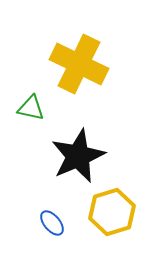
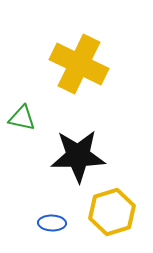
green triangle: moved 9 px left, 10 px down
black star: rotated 22 degrees clockwise
blue ellipse: rotated 48 degrees counterclockwise
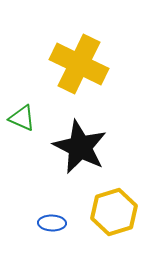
green triangle: rotated 12 degrees clockwise
black star: moved 2 px right, 9 px up; rotated 28 degrees clockwise
yellow hexagon: moved 2 px right
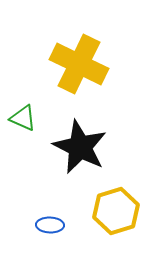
green triangle: moved 1 px right
yellow hexagon: moved 2 px right, 1 px up
blue ellipse: moved 2 px left, 2 px down
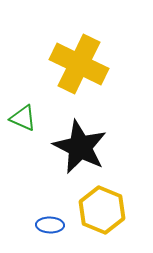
yellow hexagon: moved 14 px left, 1 px up; rotated 21 degrees counterclockwise
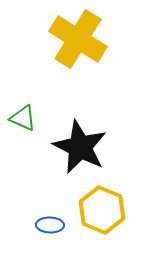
yellow cross: moved 1 px left, 25 px up; rotated 6 degrees clockwise
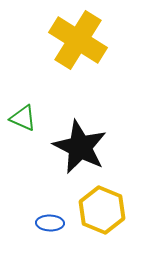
yellow cross: moved 1 px down
blue ellipse: moved 2 px up
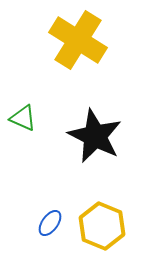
black star: moved 15 px right, 11 px up
yellow hexagon: moved 16 px down
blue ellipse: rotated 56 degrees counterclockwise
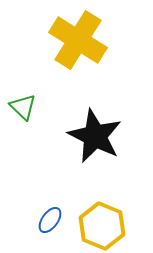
green triangle: moved 11 px up; rotated 20 degrees clockwise
blue ellipse: moved 3 px up
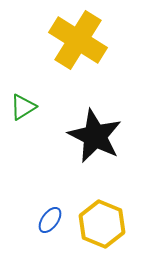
green triangle: rotated 44 degrees clockwise
yellow hexagon: moved 2 px up
